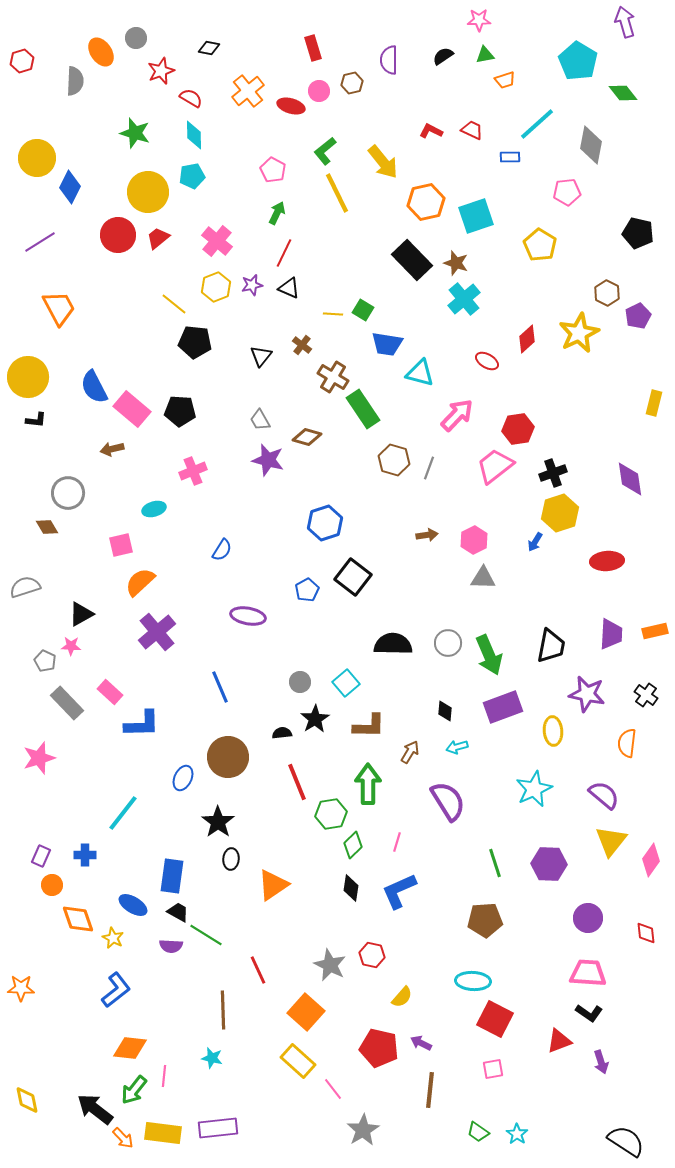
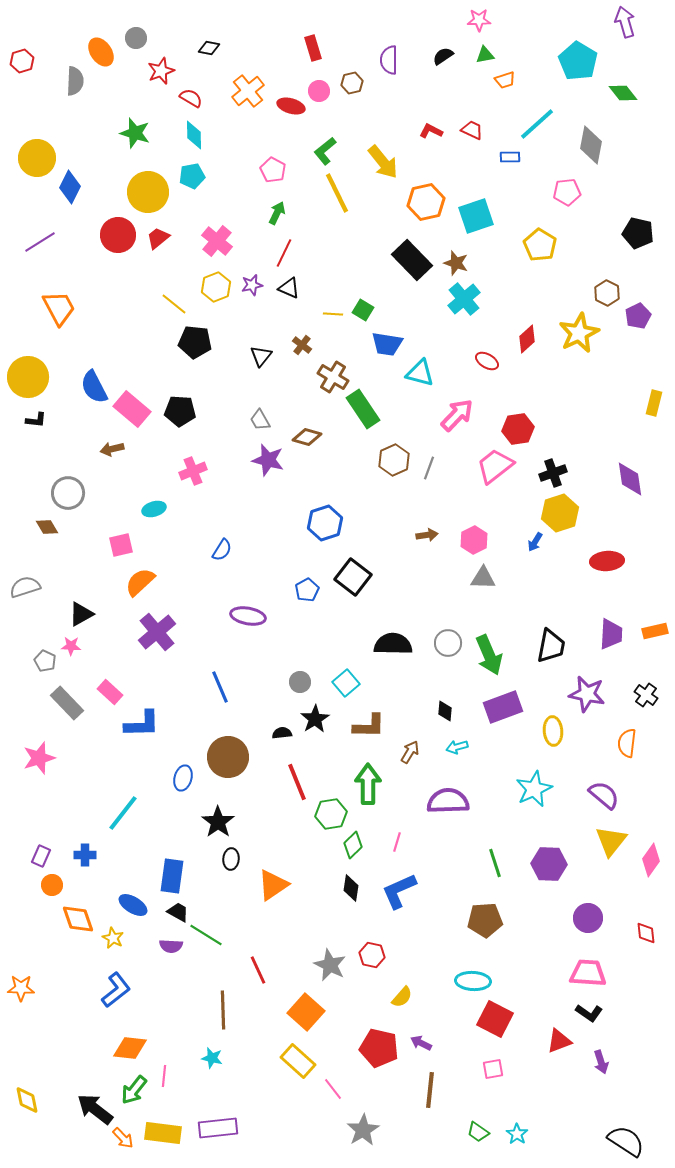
brown hexagon at (394, 460): rotated 20 degrees clockwise
blue ellipse at (183, 778): rotated 10 degrees counterclockwise
purple semicircle at (448, 801): rotated 60 degrees counterclockwise
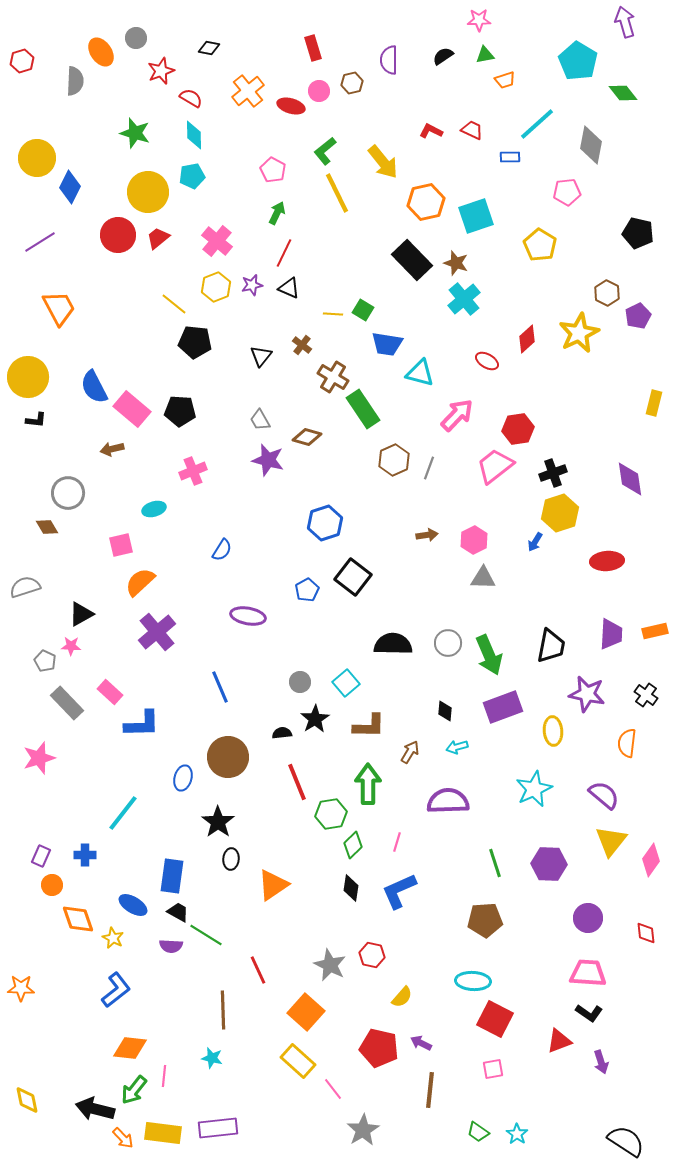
black arrow at (95, 1109): rotated 24 degrees counterclockwise
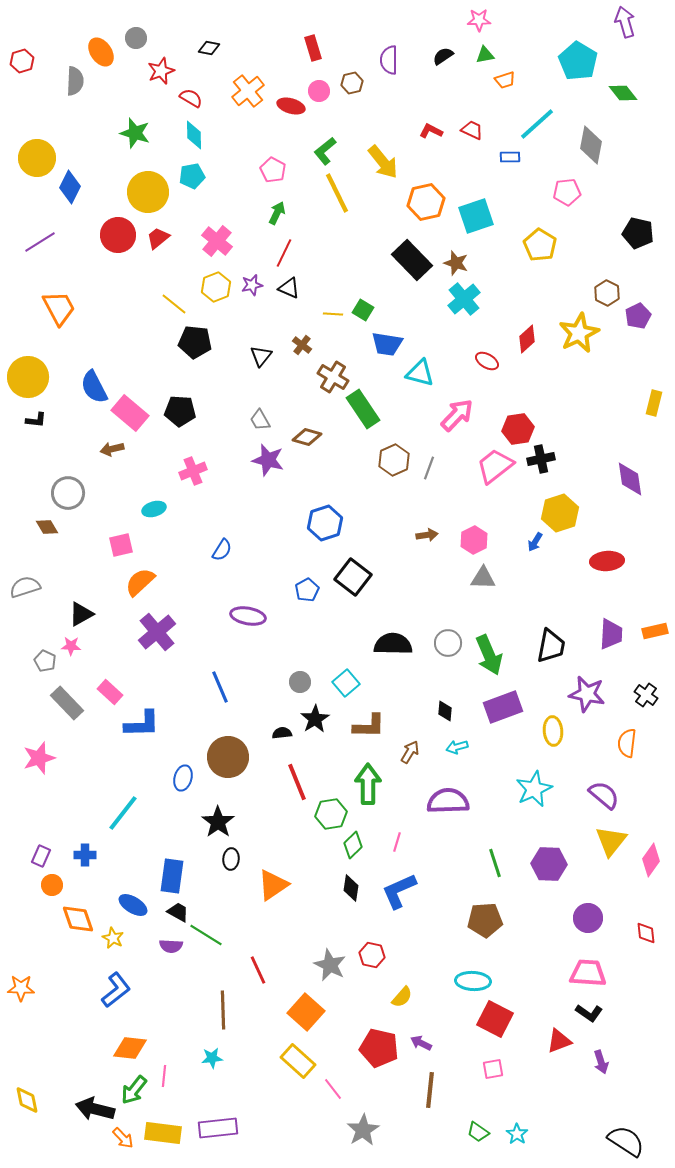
pink rectangle at (132, 409): moved 2 px left, 4 px down
black cross at (553, 473): moved 12 px left, 14 px up; rotated 8 degrees clockwise
cyan star at (212, 1058): rotated 20 degrees counterclockwise
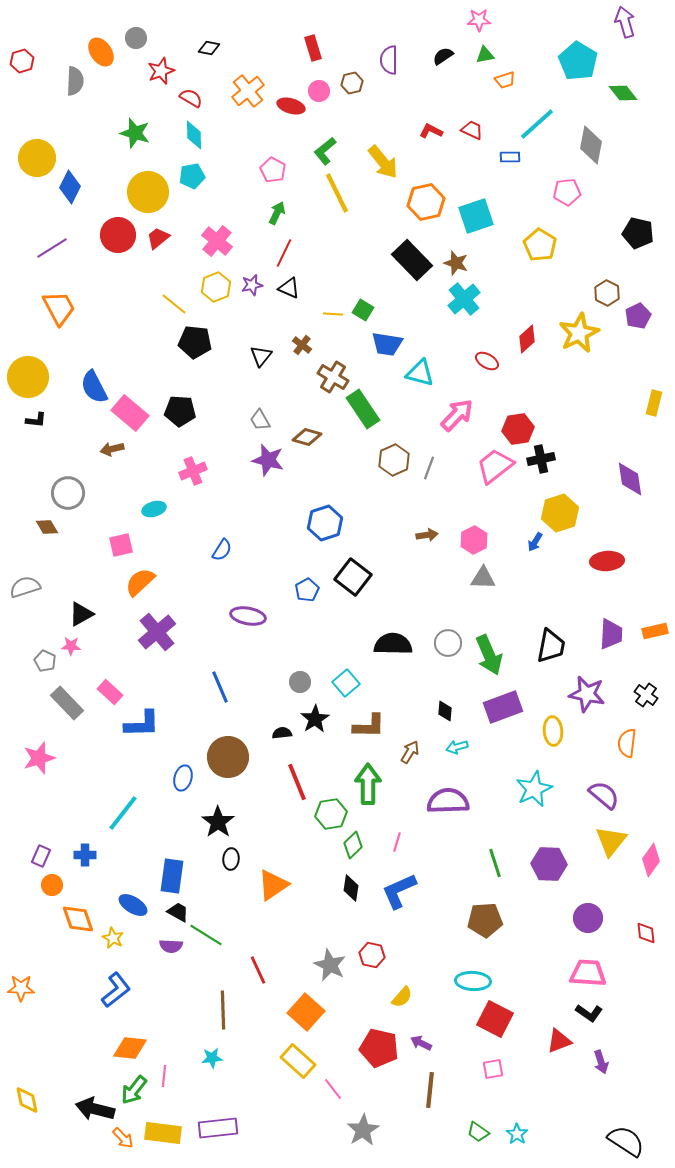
purple line at (40, 242): moved 12 px right, 6 px down
